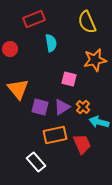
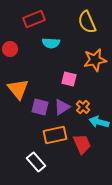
cyan semicircle: rotated 102 degrees clockwise
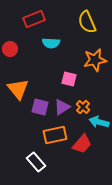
red trapezoid: rotated 65 degrees clockwise
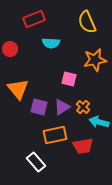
purple square: moved 1 px left
red trapezoid: moved 1 px right, 2 px down; rotated 40 degrees clockwise
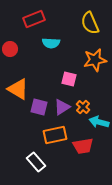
yellow semicircle: moved 3 px right, 1 px down
orange triangle: rotated 20 degrees counterclockwise
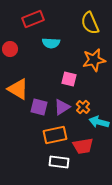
red rectangle: moved 1 px left
orange star: moved 1 px left
white rectangle: moved 23 px right; rotated 42 degrees counterclockwise
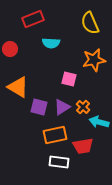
orange triangle: moved 2 px up
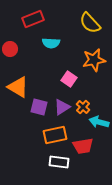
yellow semicircle: rotated 20 degrees counterclockwise
pink square: rotated 21 degrees clockwise
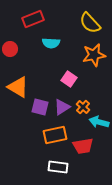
orange star: moved 5 px up
purple square: moved 1 px right
white rectangle: moved 1 px left, 5 px down
